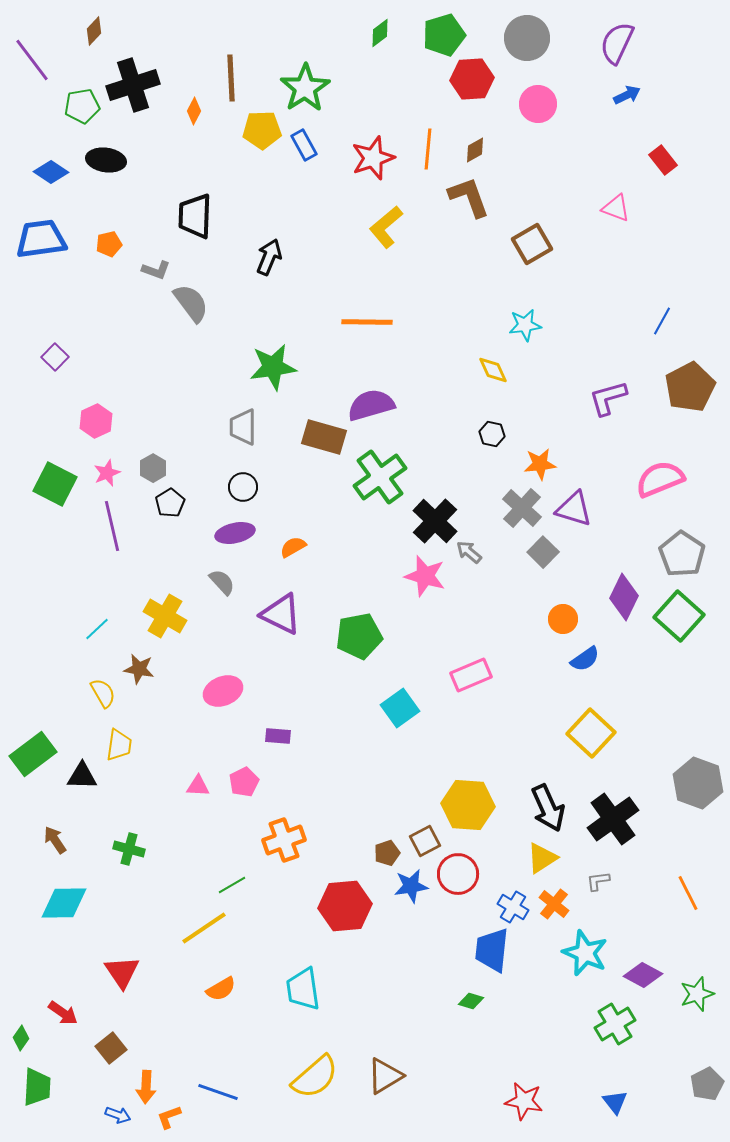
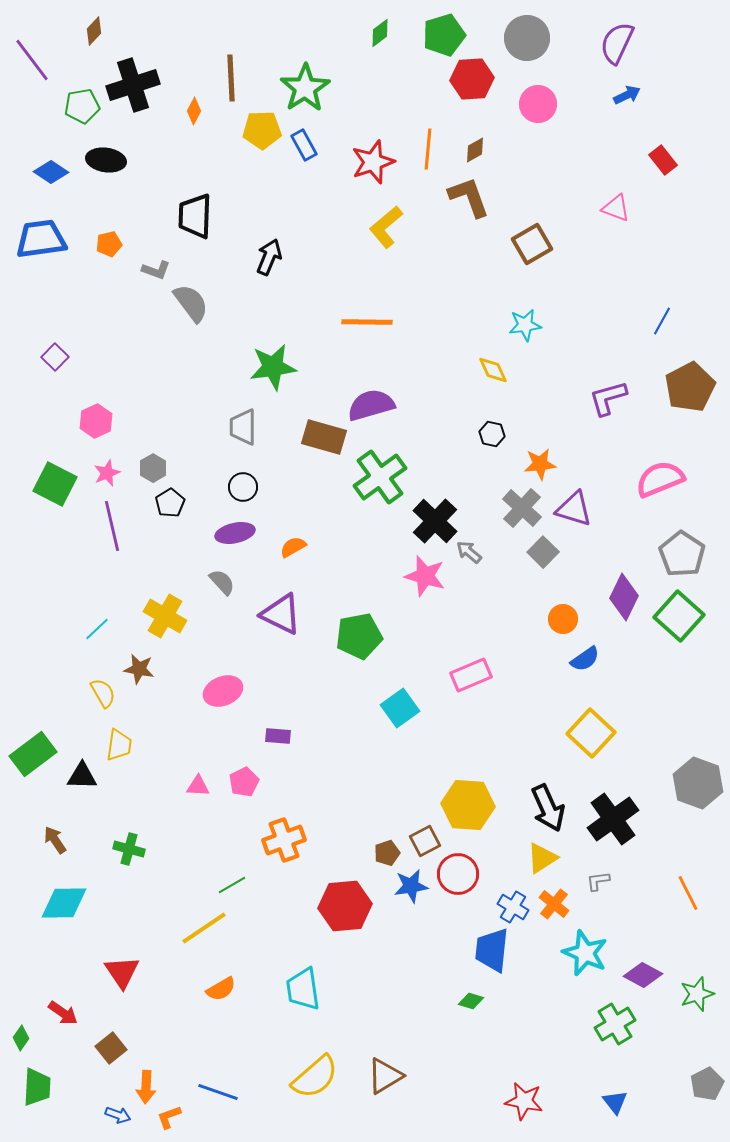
red star at (373, 158): moved 4 px down
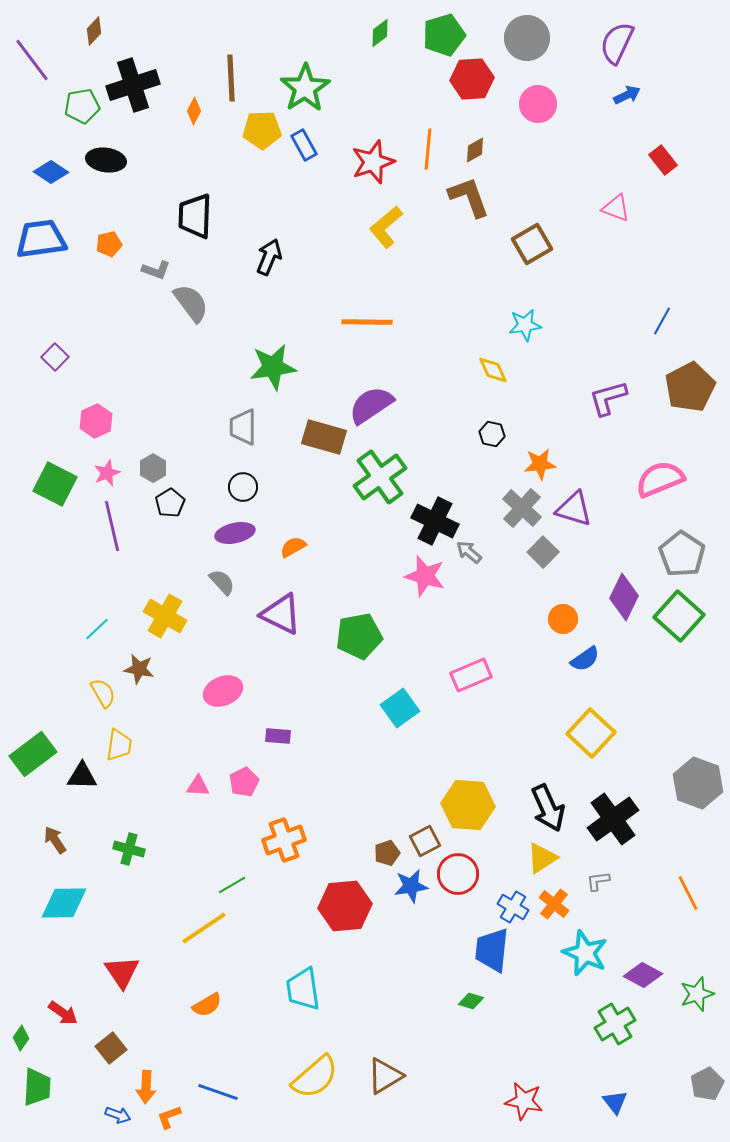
purple semicircle at (371, 405): rotated 18 degrees counterclockwise
black cross at (435, 521): rotated 18 degrees counterclockwise
orange semicircle at (221, 989): moved 14 px left, 16 px down
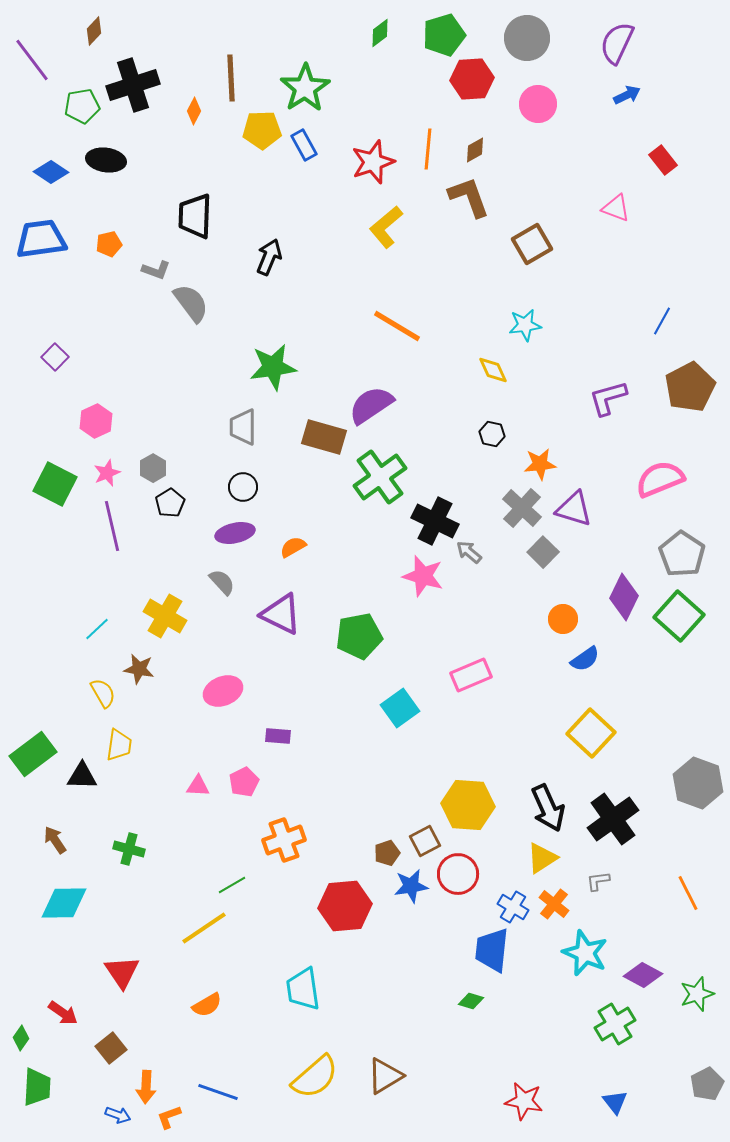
orange line at (367, 322): moved 30 px right, 4 px down; rotated 30 degrees clockwise
pink star at (425, 576): moved 2 px left
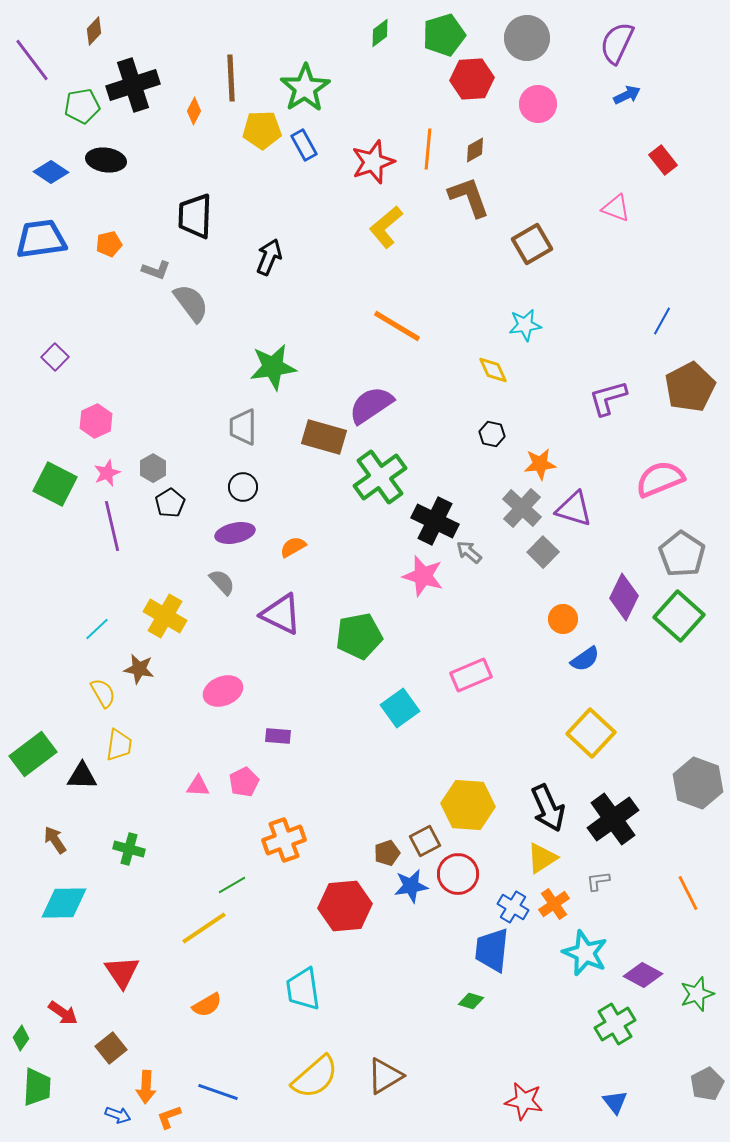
orange cross at (554, 904): rotated 16 degrees clockwise
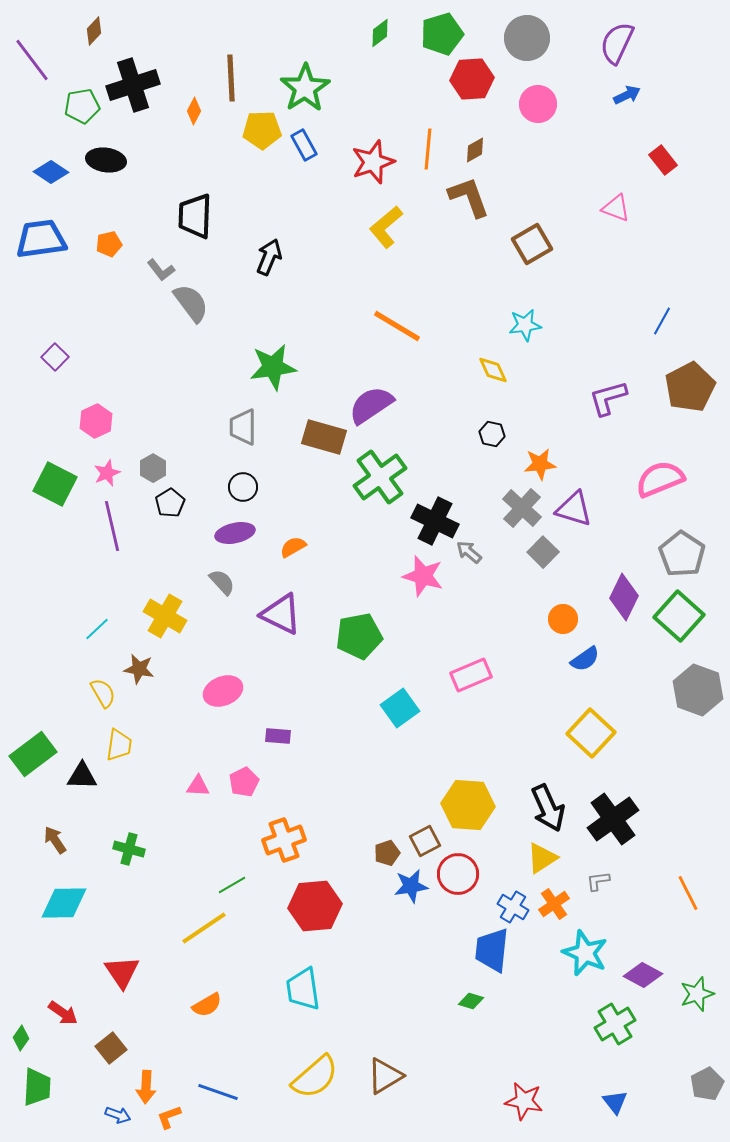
green pentagon at (444, 35): moved 2 px left, 1 px up
gray L-shape at (156, 270): moved 5 px right; rotated 32 degrees clockwise
gray hexagon at (698, 783): moved 93 px up
red hexagon at (345, 906): moved 30 px left
